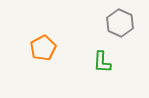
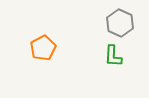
green L-shape: moved 11 px right, 6 px up
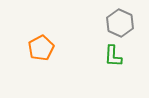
orange pentagon: moved 2 px left
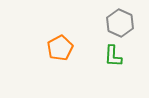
orange pentagon: moved 19 px right
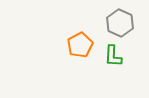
orange pentagon: moved 20 px right, 3 px up
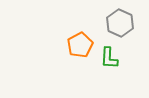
green L-shape: moved 4 px left, 2 px down
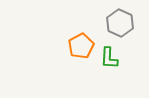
orange pentagon: moved 1 px right, 1 px down
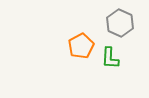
green L-shape: moved 1 px right
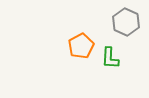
gray hexagon: moved 6 px right, 1 px up
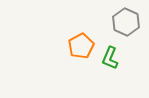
green L-shape: rotated 20 degrees clockwise
